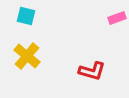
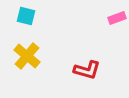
red L-shape: moved 5 px left, 1 px up
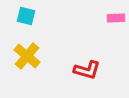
pink rectangle: moved 1 px left; rotated 18 degrees clockwise
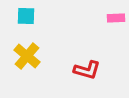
cyan square: rotated 12 degrees counterclockwise
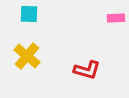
cyan square: moved 3 px right, 2 px up
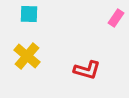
pink rectangle: rotated 54 degrees counterclockwise
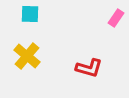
cyan square: moved 1 px right
red L-shape: moved 2 px right, 2 px up
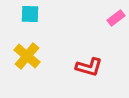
pink rectangle: rotated 18 degrees clockwise
red L-shape: moved 1 px up
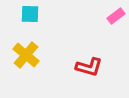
pink rectangle: moved 2 px up
yellow cross: moved 1 px left, 1 px up
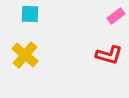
yellow cross: moved 1 px left
red L-shape: moved 20 px right, 12 px up
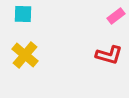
cyan square: moved 7 px left
